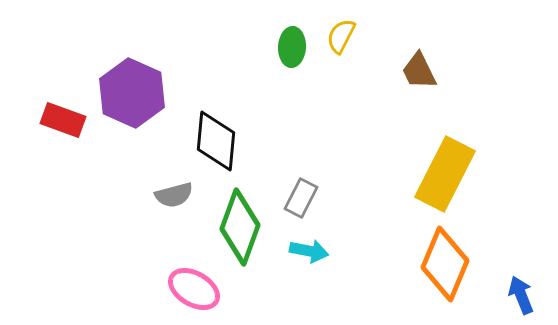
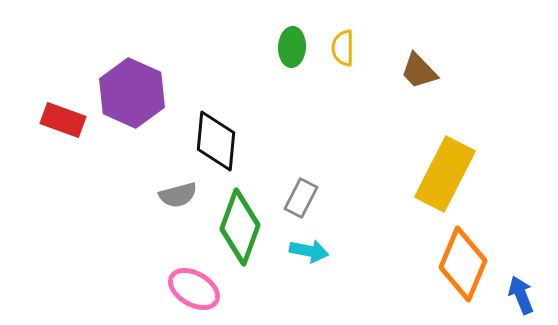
yellow semicircle: moved 2 px right, 12 px down; rotated 27 degrees counterclockwise
brown trapezoid: rotated 18 degrees counterclockwise
gray semicircle: moved 4 px right
orange diamond: moved 18 px right
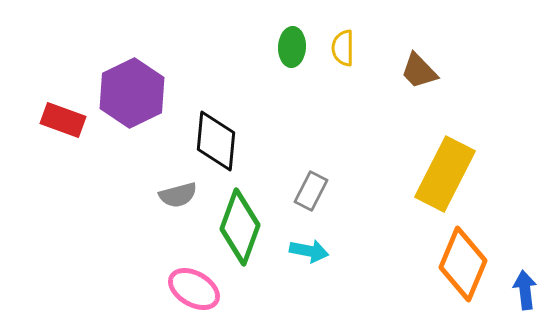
purple hexagon: rotated 10 degrees clockwise
gray rectangle: moved 10 px right, 7 px up
blue arrow: moved 4 px right, 5 px up; rotated 15 degrees clockwise
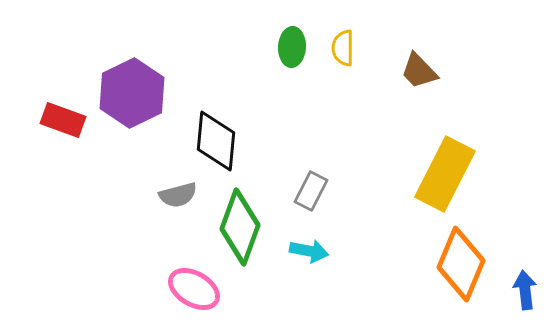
orange diamond: moved 2 px left
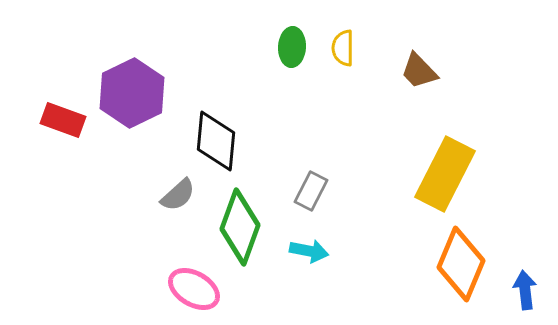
gray semicircle: rotated 27 degrees counterclockwise
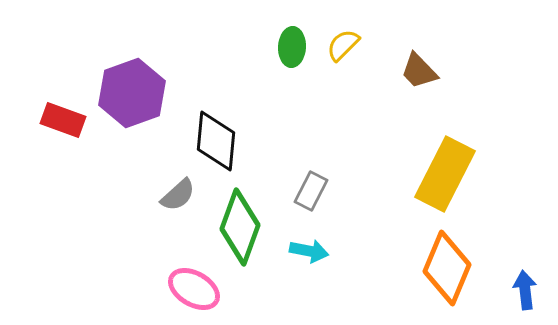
yellow semicircle: moved 3 px up; rotated 45 degrees clockwise
purple hexagon: rotated 6 degrees clockwise
orange diamond: moved 14 px left, 4 px down
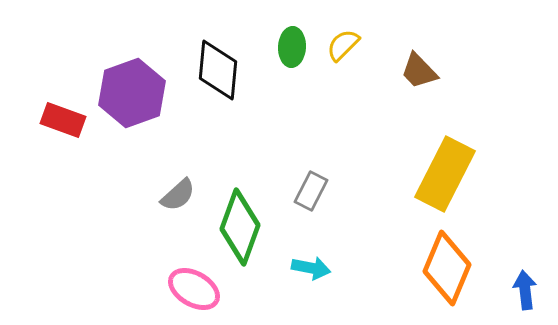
black diamond: moved 2 px right, 71 px up
cyan arrow: moved 2 px right, 17 px down
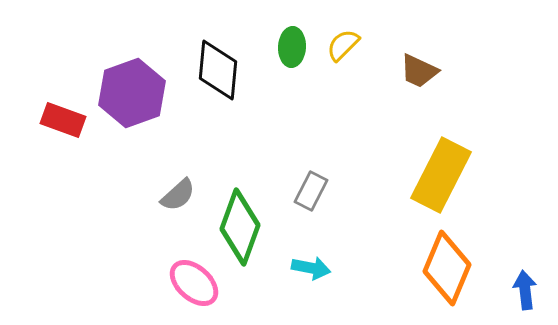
brown trapezoid: rotated 21 degrees counterclockwise
yellow rectangle: moved 4 px left, 1 px down
pink ellipse: moved 6 px up; rotated 12 degrees clockwise
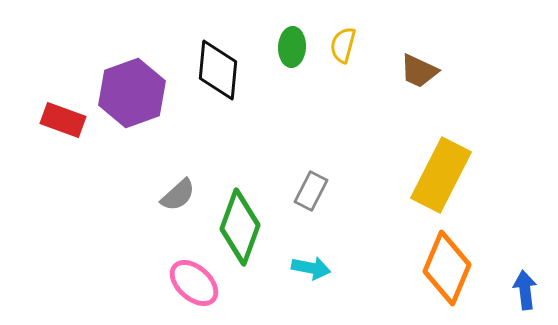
yellow semicircle: rotated 30 degrees counterclockwise
